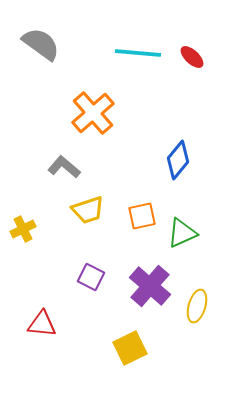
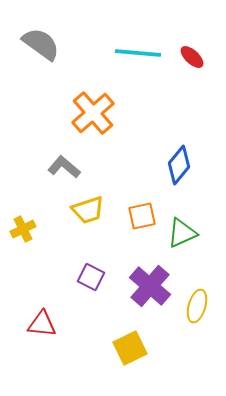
blue diamond: moved 1 px right, 5 px down
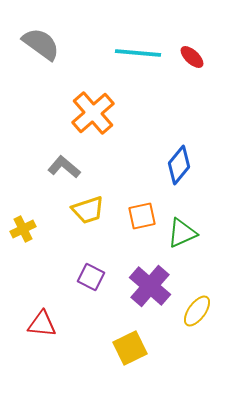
yellow ellipse: moved 5 px down; rotated 20 degrees clockwise
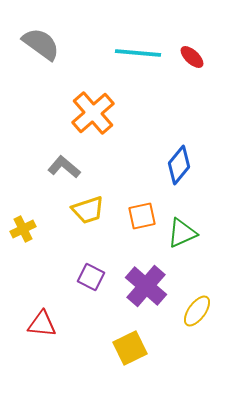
purple cross: moved 4 px left
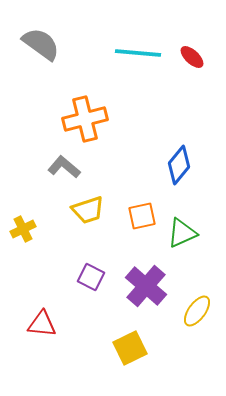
orange cross: moved 8 px left, 6 px down; rotated 27 degrees clockwise
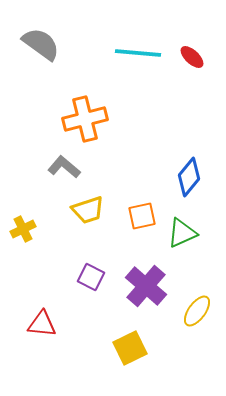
blue diamond: moved 10 px right, 12 px down
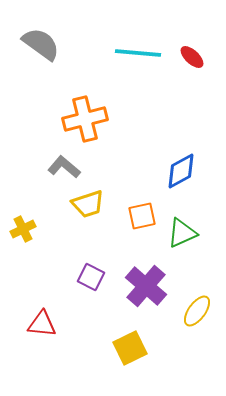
blue diamond: moved 8 px left, 6 px up; rotated 21 degrees clockwise
yellow trapezoid: moved 6 px up
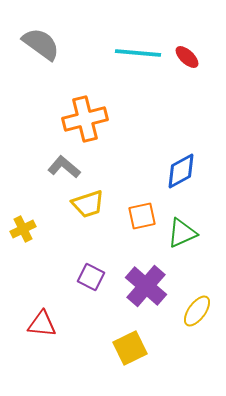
red ellipse: moved 5 px left
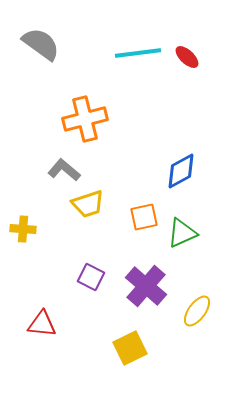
cyan line: rotated 12 degrees counterclockwise
gray L-shape: moved 3 px down
orange square: moved 2 px right, 1 px down
yellow cross: rotated 30 degrees clockwise
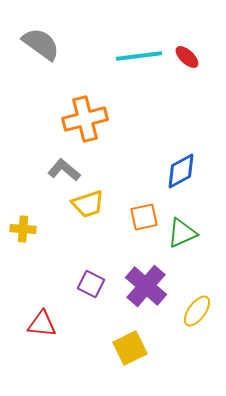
cyan line: moved 1 px right, 3 px down
purple square: moved 7 px down
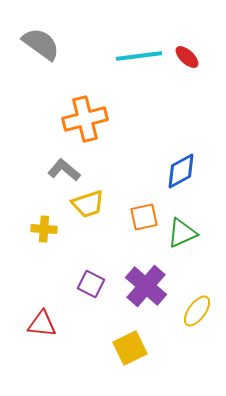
yellow cross: moved 21 px right
